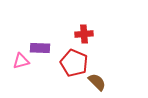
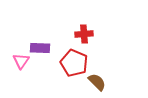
pink triangle: rotated 42 degrees counterclockwise
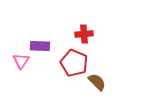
purple rectangle: moved 2 px up
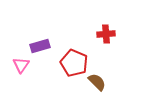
red cross: moved 22 px right
purple rectangle: rotated 18 degrees counterclockwise
pink triangle: moved 4 px down
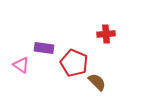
purple rectangle: moved 4 px right, 2 px down; rotated 24 degrees clockwise
pink triangle: rotated 30 degrees counterclockwise
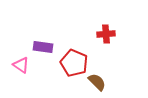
purple rectangle: moved 1 px left, 1 px up
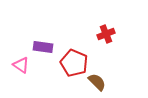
red cross: rotated 18 degrees counterclockwise
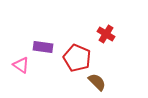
red cross: rotated 36 degrees counterclockwise
red pentagon: moved 3 px right, 5 px up
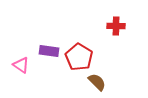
red cross: moved 10 px right, 8 px up; rotated 30 degrees counterclockwise
purple rectangle: moved 6 px right, 4 px down
red pentagon: moved 2 px right, 1 px up; rotated 8 degrees clockwise
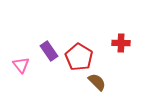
red cross: moved 5 px right, 17 px down
purple rectangle: rotated 48 degrees clockwise
pink triangle: rotated 18 degrees clockwise
